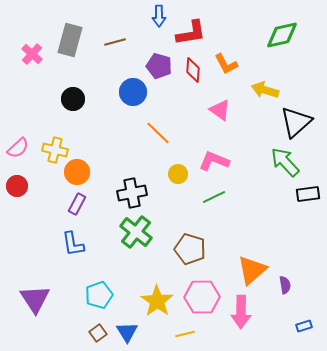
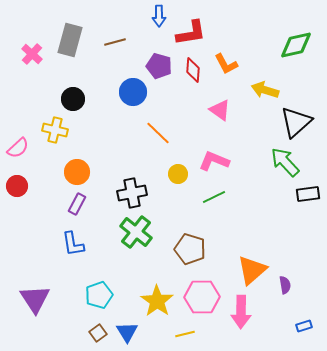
green diamond: moved 14 px right, 10 px down
yellow cross: moved 20 px up
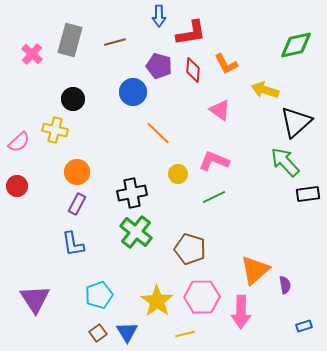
pink semicircle: moved 1 px right, 6 px up
orange triangle: moved 3 px right
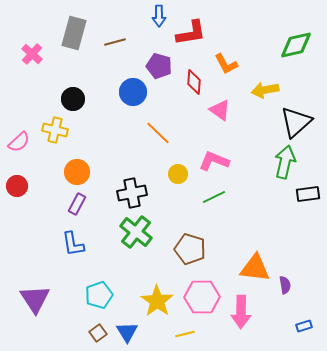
gray rectangle: moved 4 px right, 7 px up
red diamond: moved 1 px right, 12 px down
yellow arrow: rotated 28 degrees counterclockwise
green arrow: rotated 56 degrees clockwise
orange triangle: moved 2 px up; rotated 48 degrees clockwise
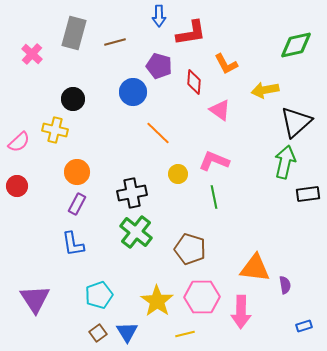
green line: rotated 75 degrees counterclockwise
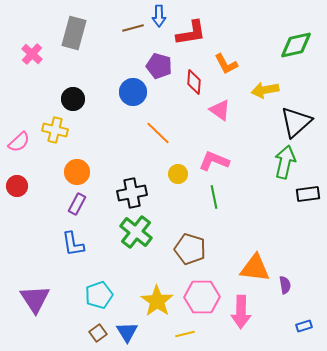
brown line: moved 18 px right, 14 px up
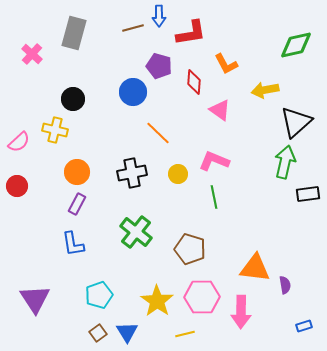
black cross: moved 20 px up
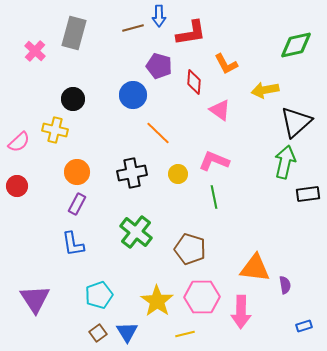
pink cross: moved 3 px right, 3 px up
blue circle: moved 3 px down
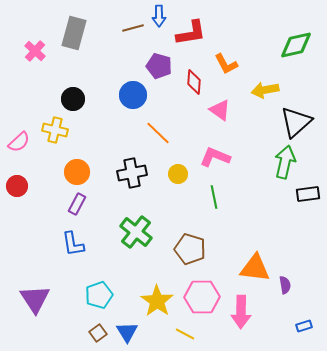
pink L-shape: moved 1 px right, 4 px up
yellow line: rotated 42 degrees clockwise
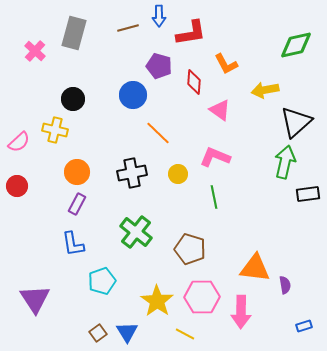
brown line: moved 5 px left
cyan pentagon: moved 3 px right, 14 px up
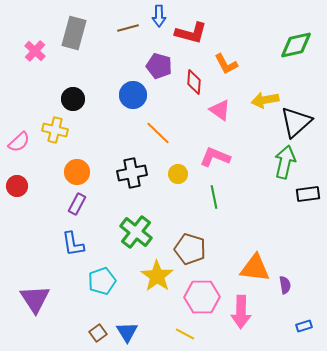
red L-shape: rotated 24 degrees clockwise
yellow arrow: moved 10 px down
yellow star: moved 25 px up
